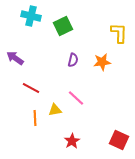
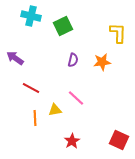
yellow L-shape: moved 1 px left
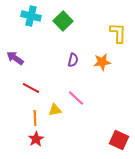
green square: moved 5 px up; rotated 18 degrees counterclockwise
red star: moved 36 px left, 2 px up
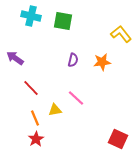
green square: rotated 36 degrees counterclockwise
yellow L-shape: moved 3 px right, 1 px down; rotated 40 degrees counterclockwise
red line: rotated 18 degrees clockwise
orange line: rotated 21 degrees counterclockwise
red square: moved 1 px left, 1 px up
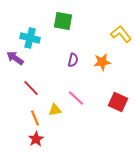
cyan cross: moved 1 px left, 22 px down
red square: moved 37 px up
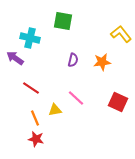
red line: rotated 12 degrees counterclockwise
red star: rotated 28 degrees counterclockwise
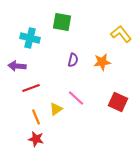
green square: moved 1 px left, 1 px down
purple arrow: moved 2 px right, 8 px down; rotated 30 degrees counterclockwise
red line: rotated 54 degrees counterclockwise
yellow triangle: moved 1 px right, 1 px up; rotated 24 degrees counterclockwise
orange line: moved 1 px right, 1 px up
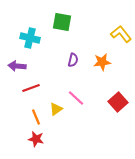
red square: rotated 24 degrees clockwise
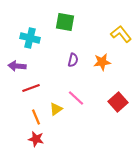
green square: moved 3 px right
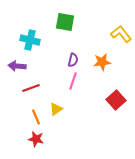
cyan cross: moved 2 px down
pink line: moved 3 px left, 17 px up; rotated 66 degrees clockwise
red square: moved 2 px left, 2 px up
